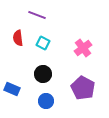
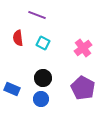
black circle: moved 4 px down
blue circle: moved 5 px left, 2 px up
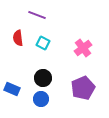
purple pentagon: rotated 20 degrees clockwise
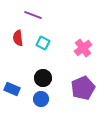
purple line: moved 4 px left
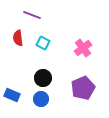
purple line: moved 1 px left
blue rectangle: moved 6 px down
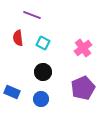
black circle: moved 6 px up
blue rectangle: moved 3 px up
